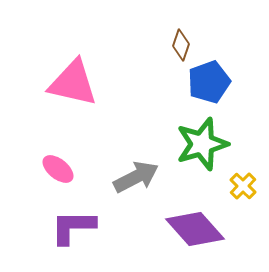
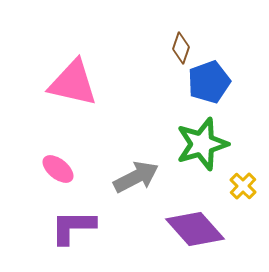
brown diamond: moved 3 px down
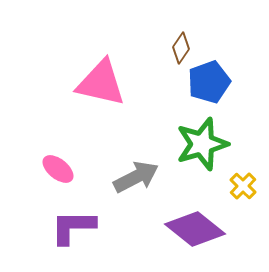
brown diamond: rotated 16 degrees clockwise
pink triangle: moved 28 px right
purple diamond: rotated 10 degrees counterclockwise
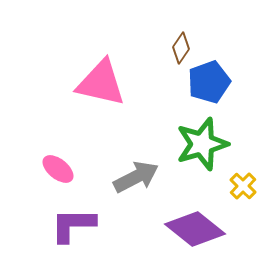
purple L-shape: moved 2 px up
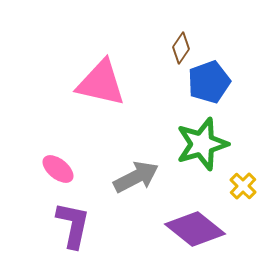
purple L-shape: rotated 102 degrees clockwise
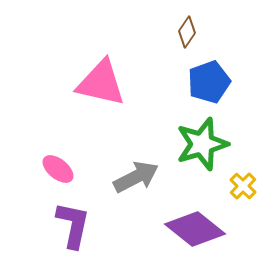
brown diamond: moved 6 px right, 16 px up
